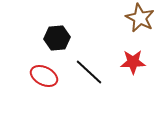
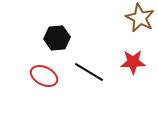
black line: rotated 12 degrees counterclockwise
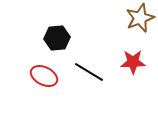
brown star: rotated 24 degrees clockwise
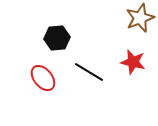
red star: rotated 15 degrees clockwise
red ellipse: moved 1 px left, 2 px down; rotated 24 degrees clockwise
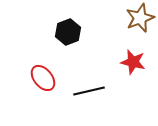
black hexagon: moved 11 px right, 6 px up; rotated 15 degrees counterclockwise
black line: moved 19 px down; rotated 44 degrees counterclockwise
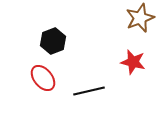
black hexagon: moved 15 px left, 9 px down
